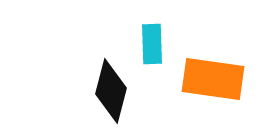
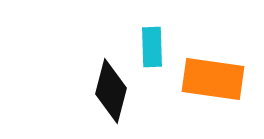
cyan rectangle: moved 3 px down
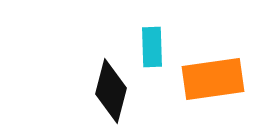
orange rectangle: rotated 16 degrees counterclockwise
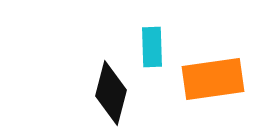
black diamond: moved 2 px down
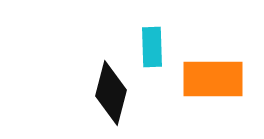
orange rectangle: rotated 8 degrees clockwise
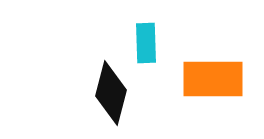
cyan rectangle: moved 6 px left, 4 px up
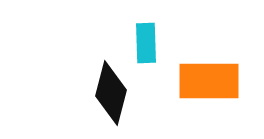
orange rectangle: moved 4 px left, 2 px down
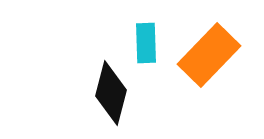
orange rectangle: moved 26 px up; rotated 46 degrees counterclockwise
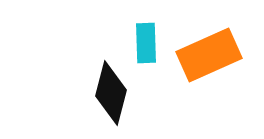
orange rectangle: rotated 22 degrees clockwise
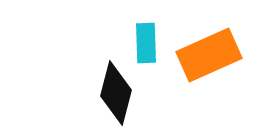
black diamond: moved 5 px right
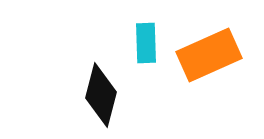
black diamond: moved 15 px left, 2 px down
